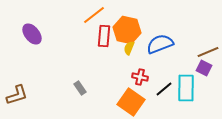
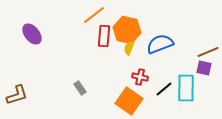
purple square: rotated 14 degrees counterclockwise
orange square: moved 2 px left, 1 px up
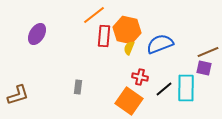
purple ellipse: moved 5 px right; rotated 70 degrees clockwise
gray rectangle: moved 2 px left, 1 px up; rotated 40 degrees clockwise
brown L-shape: moved 1 px right
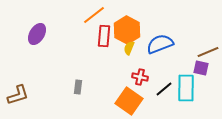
orange hexagon: rotated 16 degrees clockwise
purple square: moved 3 px left
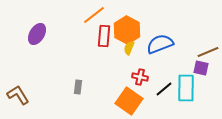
brown L-shape: rotated 105 degrees counterclockwise
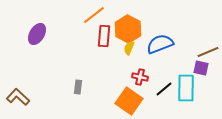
orange hexagon: moved 1 px right, 1 px up
brown L-shape: moved 2 px down; rotated 15 degrees counterclockwise
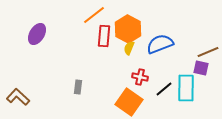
orange square: moved 1 px down
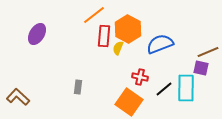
yellow semicircle: moved 11 px left
